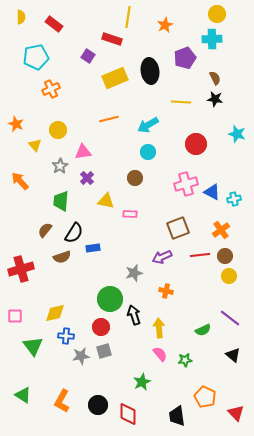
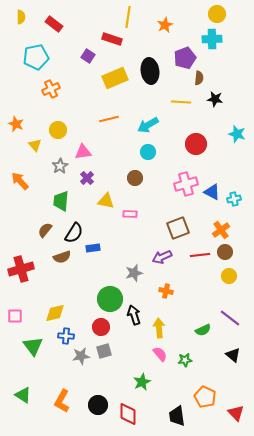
brown semicircle at (215, 78): moved 16 px left; rotated 32 degrees clockwise
brown circle at (225, 256): moved 4 px up
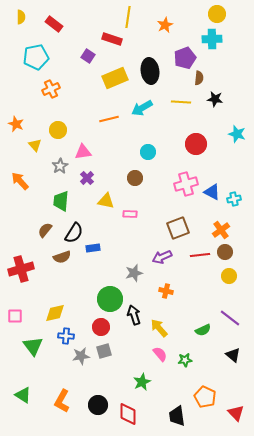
cyan arrow at (148, 125): moved 6 px left, 17 px up
yellow arrow at (159, 328): rotated 36 degrees counterclockwise
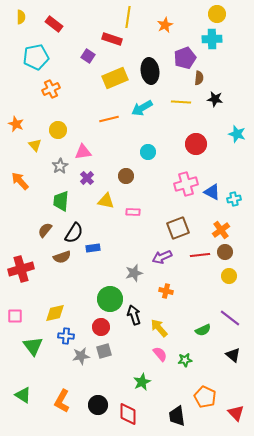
brown circle at (135, 178): moved 9 px left, 2 px up
pink rectangle at (130, 214): moved 3 px right, 2 px up
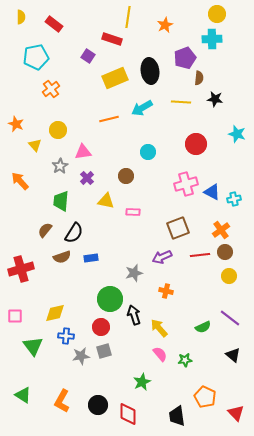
orange cross at (51, 89): rotated 12 degrees counterclockwise
blue rectangle at (93, 248): moved 2 px left, 10 px down
green semicircle at (203, 330): moved 3 px up
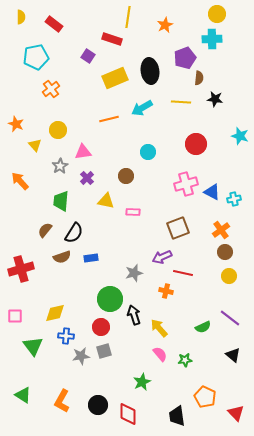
cyan star at (237, 134): moved 3 px right, 2 px down
red line at (200, 255): moved 17 px left, 18 px down; rotated 18 degrees clockwise
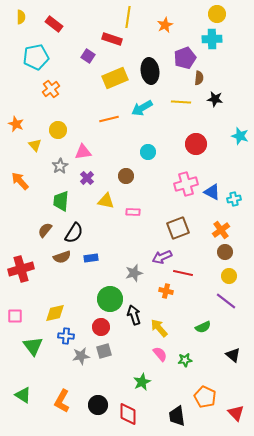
purple line at (230, 318): moved 4 px left, 17 px up
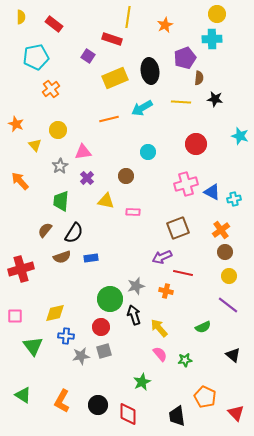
gray star at (134, 273): moved 2 px right, 13 px down
purple line at (226, 301): moved 2 px right, 4 px down
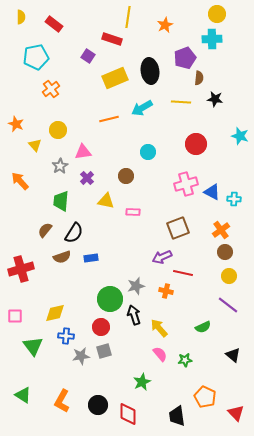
cyan cross at (234, 199): rotated 16 degrees clockwise
